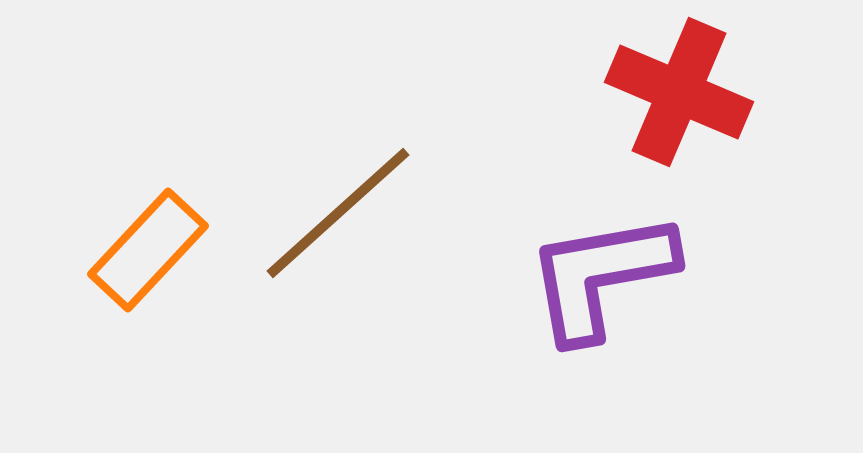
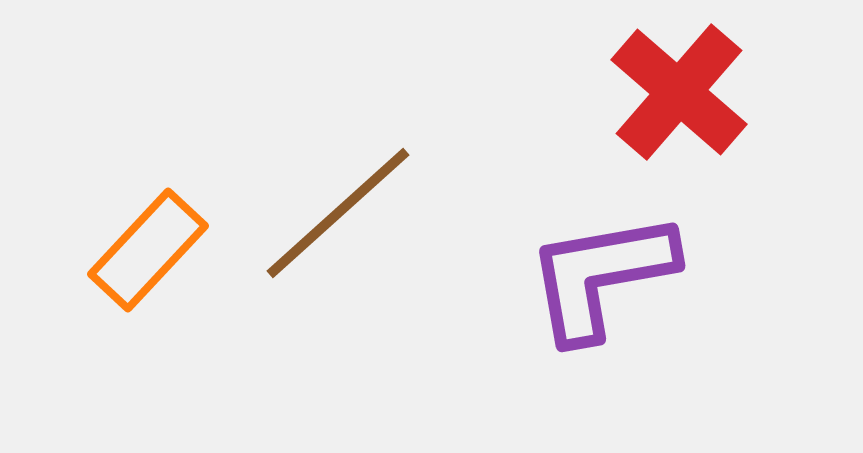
red cross: rotated 18 degrees clockwise
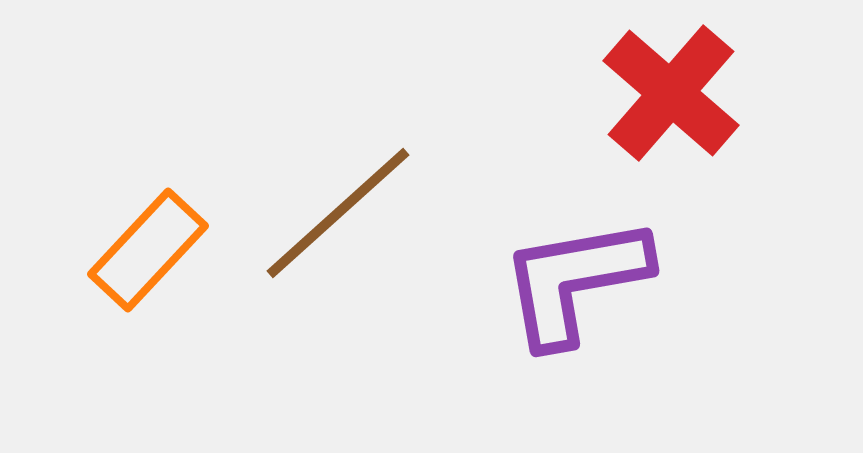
red cross: moved 8 px left, 1 px down
purple L-shape: moved 26 px left, 5 px down
